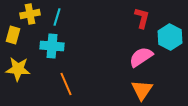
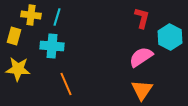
yellow cross: moved 1 px right, 1 px down; rotated 18 degrees clockwise
yellow rectangle: moved 1 px right, 1 px down
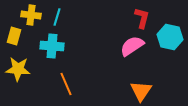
cyan hexagon: rotated 15 degrees counterclockwise
pink semicircle: moved 9 px left, 11 px up
orange triangle: moved 1 px left, 1 px down
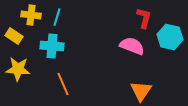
red L-shape: moved 2 px right
yellow rectangle: rotated 72 degrees counterclockwise
pink semicircle: rotated 55 degrees clockwise
orange line: moved 3 px left
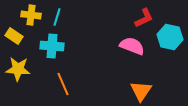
red L-shape: rotated 50 degrees clockwise
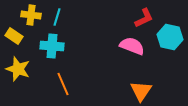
yellow star: rotated 15 degrees clockwise
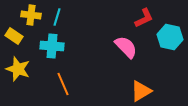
pink semicircle: moved 6 px left, 1 px down; rotated 25 degrees clockwise
orange triangle: rotated 25 degrees clockwise
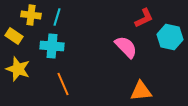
orange triangle: rotated 25 degrees clockwise
